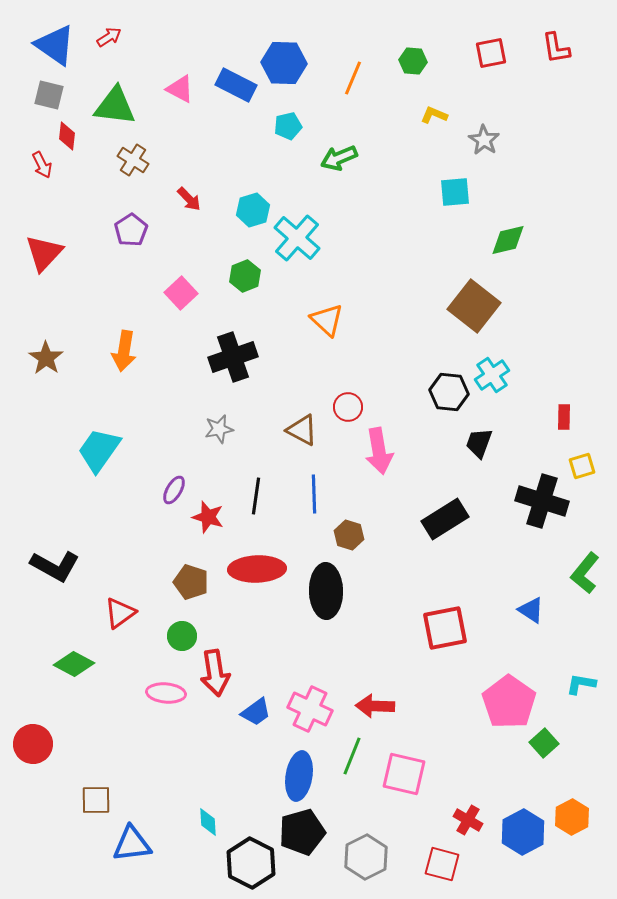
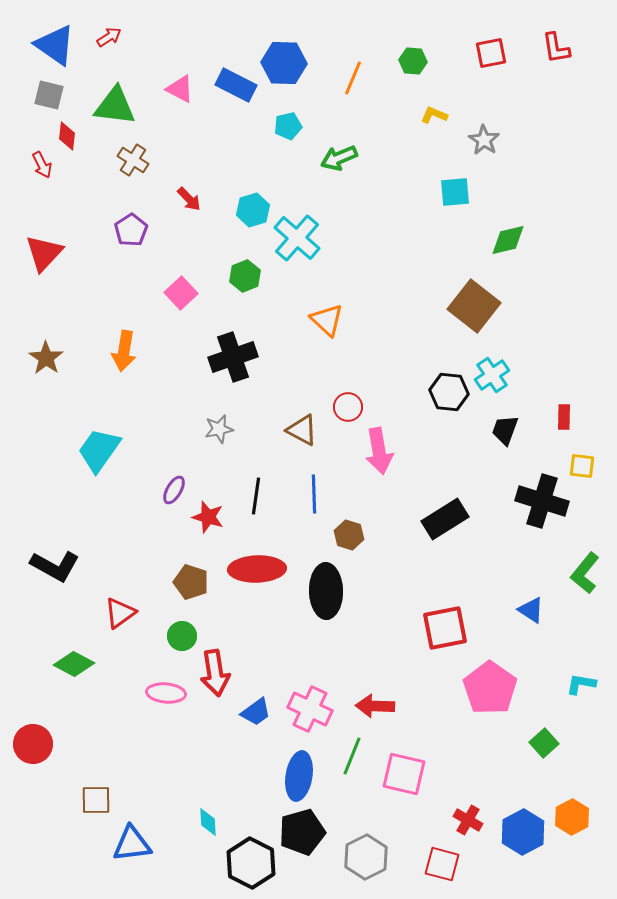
black trapezoid at (479, 443): moved 26 px right, 13 px up
yellow square at (582, 466): rotated 24 degrees clockwise
pink pentagon at (509, 702): moved 19 px left, 14 px up
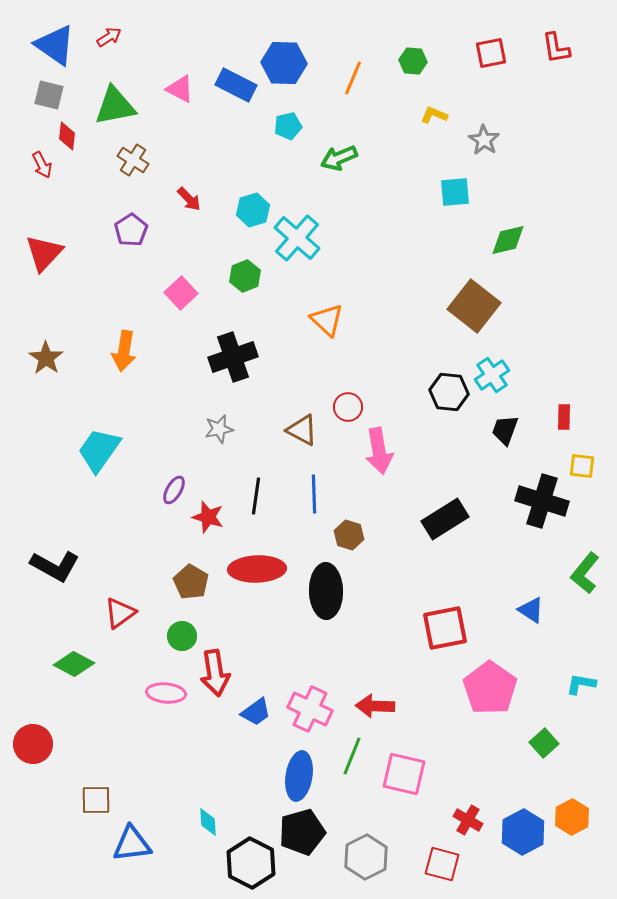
green triangle at (115, 106): rotated 18 degrees counterclockwise
brown pentagon at (191, 582): rotated 12 degrees clockwise
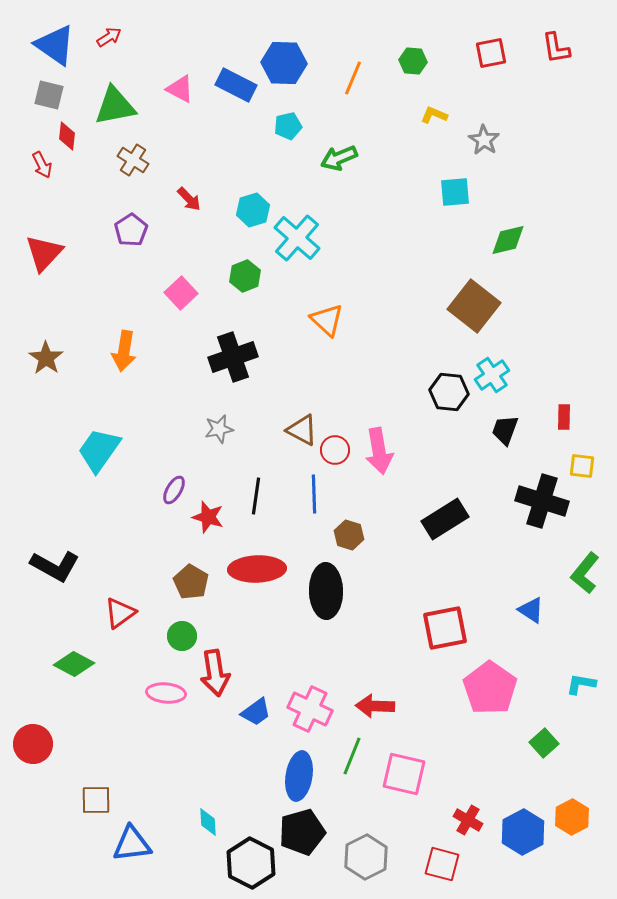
red circle at (348, 407): moved 13 px left, 43 px down
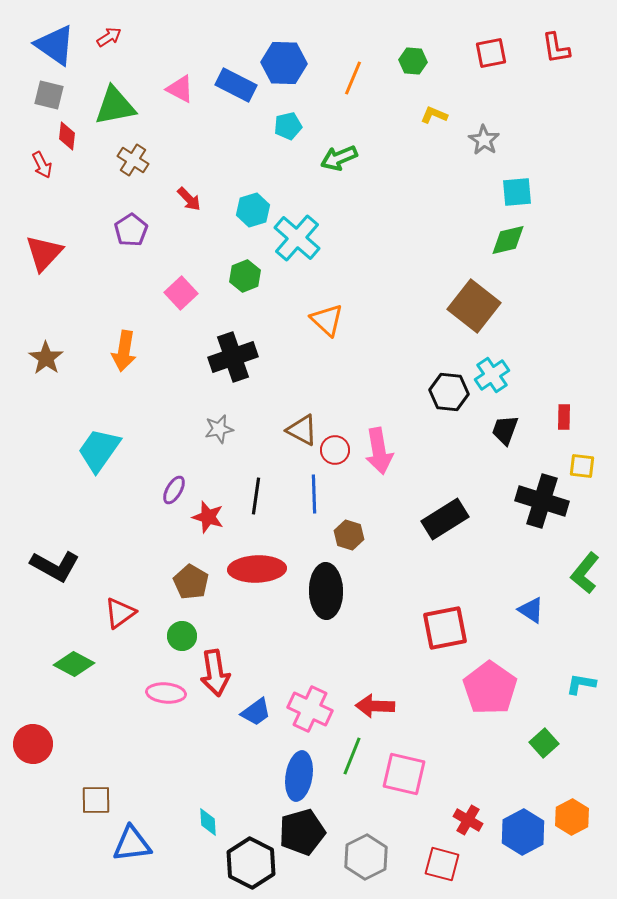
cyan square at (455, 192): moved 62 px right
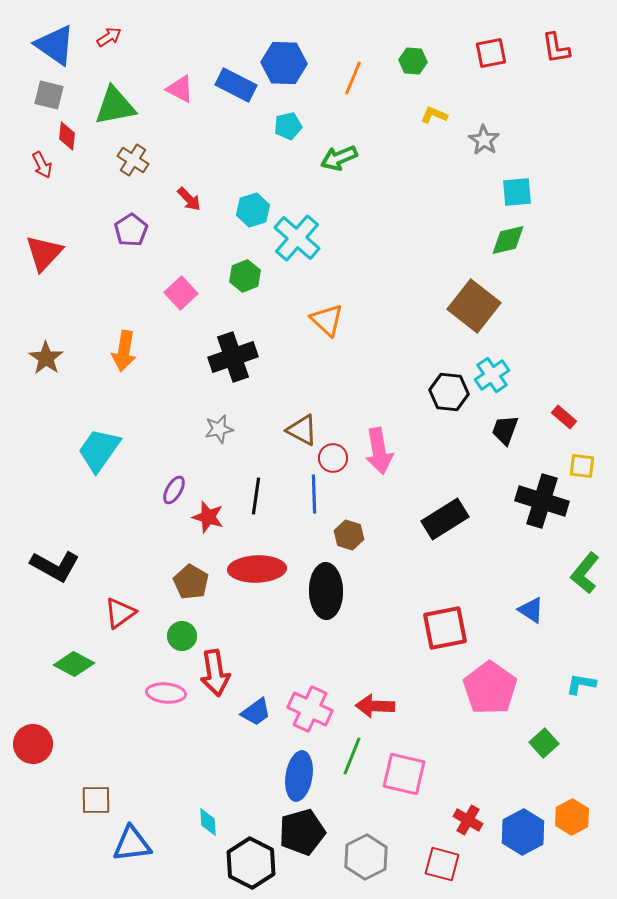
red rectangle at (564, 417): rotated 50 degrees counterclockwise
red circle at (335, 450): moved 2 px left, 8 px down
